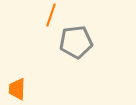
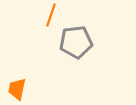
orange trapezoid: rotated 10 degrees clockwise
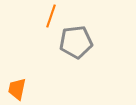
orange line: moved 1 px down
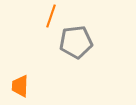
orange trapezoid: moved 3 px right, 3 px up; rotated 10 degrees counterclockwise
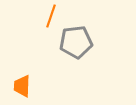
orange trapezoid: moved 2 px right
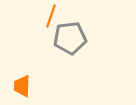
gray pentagon: moved 6 px left, 4 px up
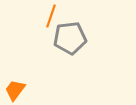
orange trapezoid: moved 7 px left, 4 px down; rotated 35 degrees clockwise
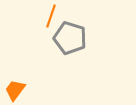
gray pentagon: rotated 24 degrees clockwise
